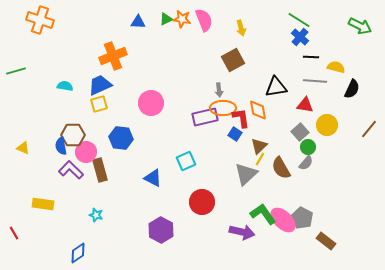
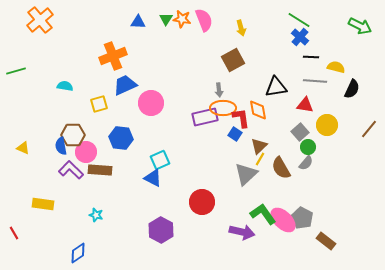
green triangle at (166, 19): rotated 32 degrees counterclockwise
orange cross at (40, 20): rotated 32 degrees clockwise
blue trapezoid at (100, 85): moved 25 px right
cyan square at (186, 161): moved 26 px left, 1 px up
brown rectangle at (100, 170): rotated 70 degrees counterclockwise
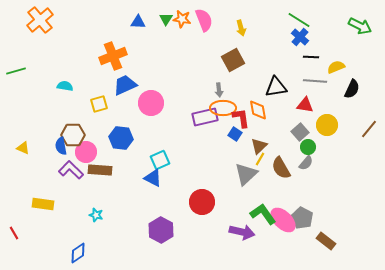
yellow semicircle at (336, 67): rotated 36 degrees counterclockwise
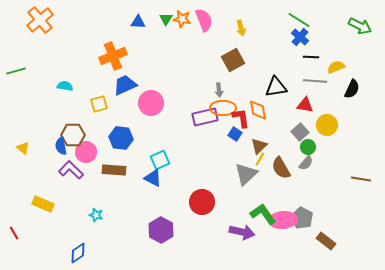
brown line at (369, 129): moved 8 px left, 50 px down; rotated 60 degrees clockwise
yellow triangle at (23, 148): rotated 16 degrees clockwise
brown rectangle at (100, 170): moved 14 px right
yellow rectangle at (43, 204): rotated 15 degrees clockwise
pink ellipse at (283, 220): rotated 48 degrees counterclockwise
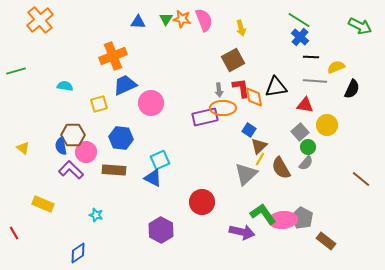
orange diamond at (258, 110): moved 4 px left, 13 px up
red L-shape at (241, 118): moved 30 px up
blue square at (235, 134): moved 14 px right, 4 px up
brown line at (361, 179): rotated 30 degrees clockwise
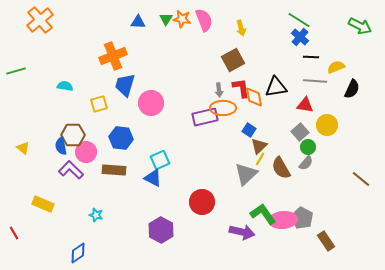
blue trapezoid at (125, 85): rotated 50 degrees counterclockwise
brown rectangle at (326, 241): rotated 18 degrees clockwise
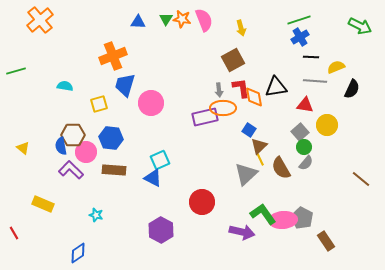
green line at (299, 20): rotated 50 degrees counterclockwise
blue cross at (300, 37): rotated 18 degrees clockwise
blue hexagon at (121, 138): moved 10 px left
green circle at (308, 147): moved 4 px left
yellow line at (260, 159): rotated 56 degrees counterclockwise
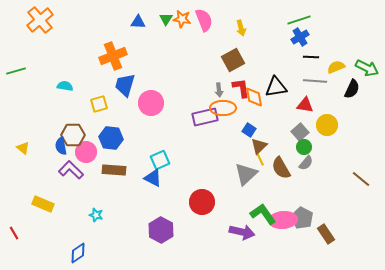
green arrow at (360, 26): moved 7 px right, 42 px down
brown rectangle at (326, 241): moved 7 px up
